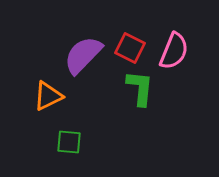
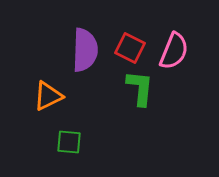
purple semicircle: moved 2 px right, 5 px up; rotated 138 degrees clockwise
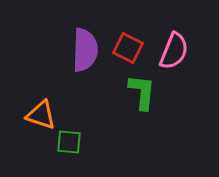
red square: moved 2 px left
green L-shape: moved 2 px right, 4 px down
orange triangle: moved 7 px left, 19 px down; rotated 44 degrees clockwise
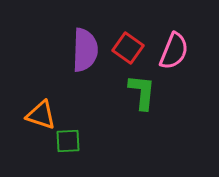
red square: rotated 8 degrees clockwise
green square: moved 1 px left, 1 px up; rotated 8 degrees counterclockwise
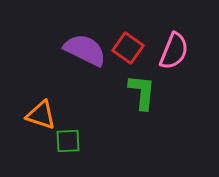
purple semicircle: rotated 66 degrees counterclockwise
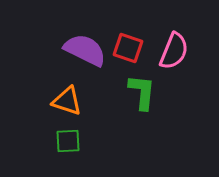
red square: rotated 16 degrees counterclockwise
orange triangle: moved 26 px right, 14 px up
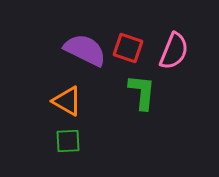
orange triangle: rotated 12 degrees clockwise
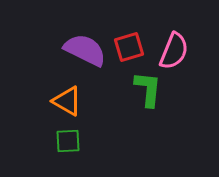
red square: moved 1 px right, 1 px up; rotated 36 degrees counterclockwise
green L-shape: moved 6 px right, 3 px up
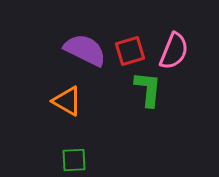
red square: moved 1 px right, 4 px down
green square: moved 6 px right, 19 px down
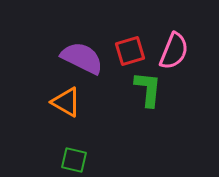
purple semicircle: moved 3 px left, 8 px down
orange triangle: moved 1 px left, 1 px down
green square: rotated 16 degrees clockwise
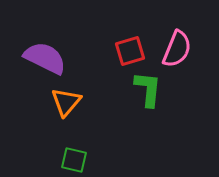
pink semicircle: moved 3 px right, 2 px up
purple semicircle: moved 37 px left
orange triangle: rotated 40 degrees clockwise
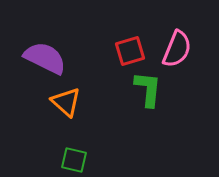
orange triangle: rotated 28 degrees counterclockwise
